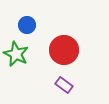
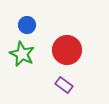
red circle: moved 3 px right
green star: moved 6 px right
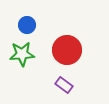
green star: rotated 30 degrees counterclockwise
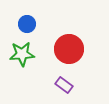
blue circle: moved 1 px up
red circle: moved 2 px right, 1 px up
